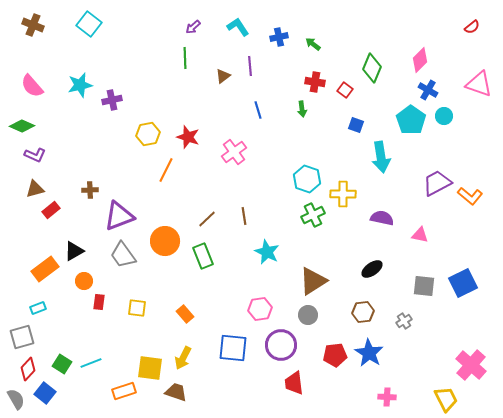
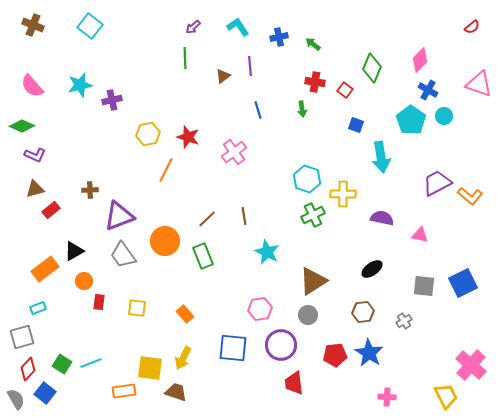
cyan square at (89, 24): moved 1 px right, 2 px down
orange rectangle at (124, 391): rotated 10 degrees clockwise
yellow trapezoid at (446, 399): moved 3 px up
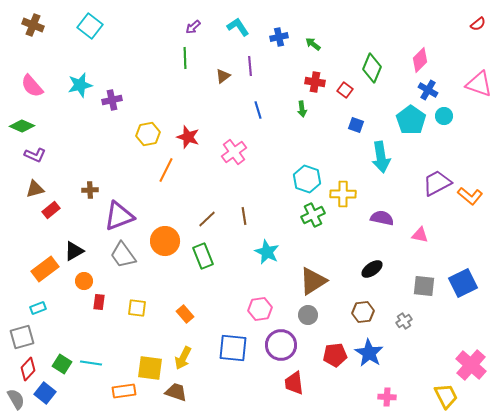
red semicircle at (472, 27): moved 6 px right, 3 px up
cyan line at (91, 363): rotated 30 degrees clockwise
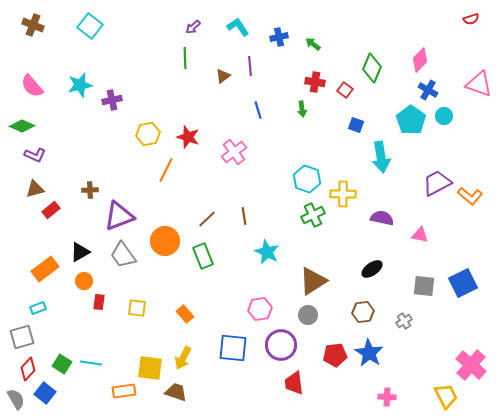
red semicircle at (478, 24): moved 7 px left, 5 px up; rotated 21 degrees clockwise
black triangle at (74, 251): moved 6 px right, 1 px down
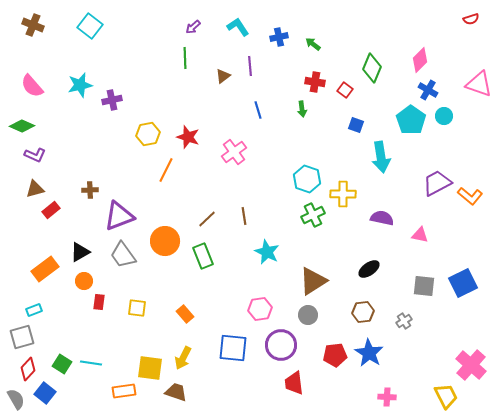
black ellipse at (372, 269): moved 3 px left
cyan rectangle at (38, 308): moved 4 px left, 2 px down
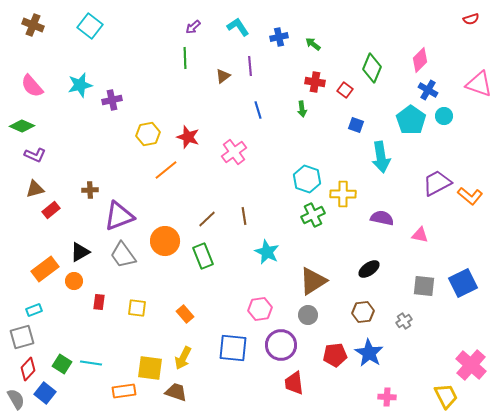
orange line at (166, 170): rotated 25 degrees clockwise
orange circle at (84, 281): moved 10 px left
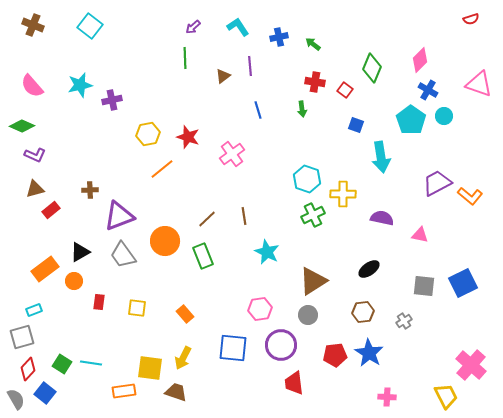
pink cross at (234, 152): moved 2 px left, 2 px down
orange line at (166, 170): moved 4 px left, 1 px up
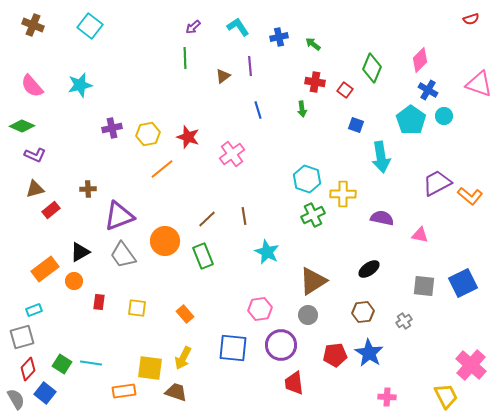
purple cross at (112, 100): moved 28 px down
brown cross at (90, 190): moved 2 px left, 1 px up
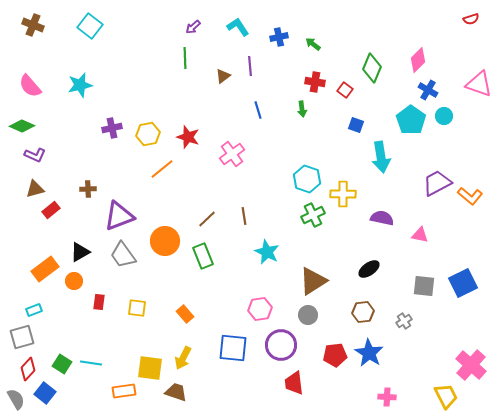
pink diamond at (420, 60): moved 2 px left
pink semicircle at (32, 86): moved 2 px left
